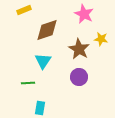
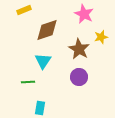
yellow star: moved 2 px up; rotated 24 degrees counterclockwise
green line: moved 1 px up
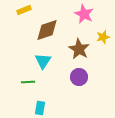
yellow star: moved 2 px right
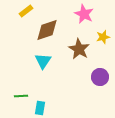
yellow rectangle: moved 2 px right, 1 px down; rotated 16 degrees counterclockwise
purple circle: moved 21 px right
green line: moved 7 px left, 14 px down
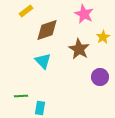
yellow star: rotated 16 degrees counterclockwise
cyan triangle: rotated 18 degrees counterclockwise
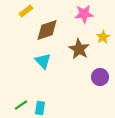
pink star: rotated 30 degrees counterclockwise
green line: moved 9 px down; rotated 32 degrees counterclockwise
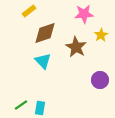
yellow rectangle: moved 3 px right
brown diamond: moved 2 px left, 3 px down
yellow star: moved 2 px left, 2 px up
brown star: moved 3 px left, 2 px up
purple circle: moved 3 px down
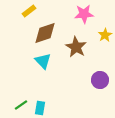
yellow star: moved 4 px right
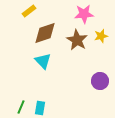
yellow star: moved 4 px left, 1 px down; rotated 16 degrees clockwise
brown star: moved 1 px right, 7 px up
purple circle: moved 1 px down
green line: moved 2 px down; rotated 32 degrees counterclockwise
